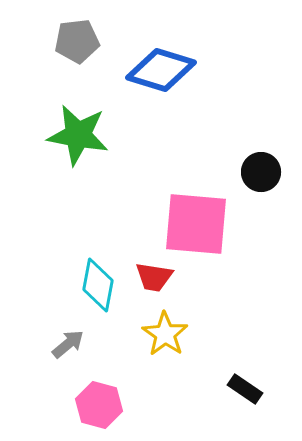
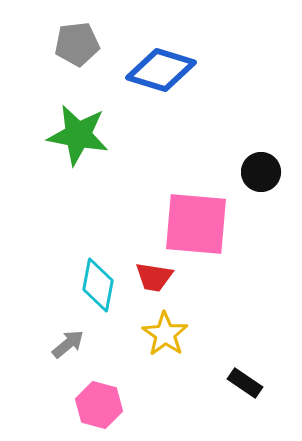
gray pentagon: moved 3 px down
black rectangle: moved 6 px up
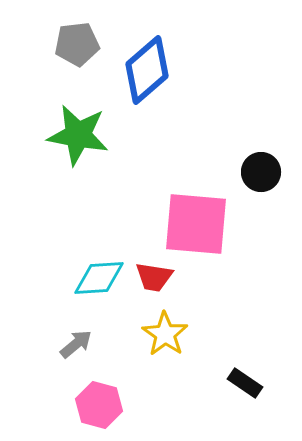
blue diamond: moved 14 px left; rotated 58 degrees counterclockwise
cyan diamond: moved 1 px right, 7 px up; rotated 76 degrees clockwise
gray arrow: moved 8 px right
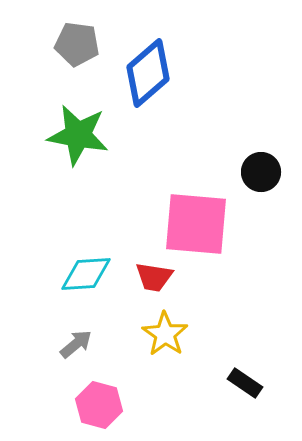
gray pentagon: rotated 15 degrees clockwise
blue diamond: moved 1 px right, 3 px down
cyan diamond: moved 13 px left, 4 px up
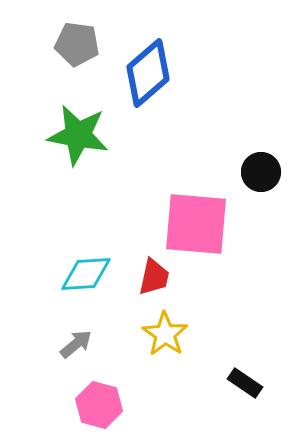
red trapezoid: rotated 87 degrees counterclockwise
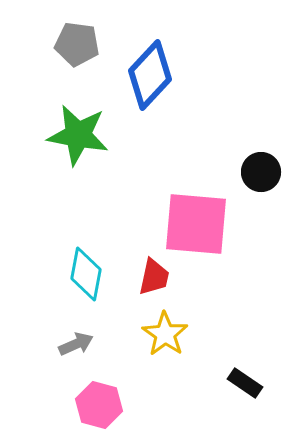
blue diamond: moved 2 px right, 2 px down; rotated 6 degrees counterclockwise
cyan diamond: rotated 76 degrees counterclockwise
gray arrow: rotated 16 degrees clockwise
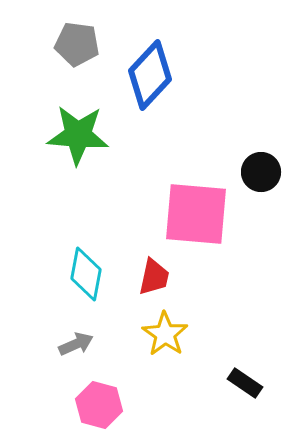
green star: rotated 6 degrees counterclockwise
pink square: moved 10 px up
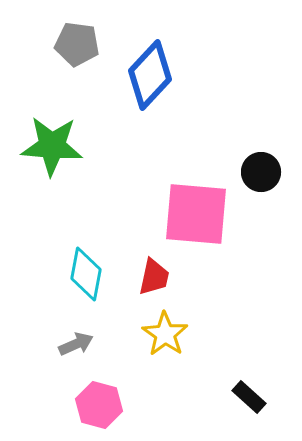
green star: moved 26 px left, 11 px down
black rectangle: moved 4 px right, 14 px down; rotated 8 degrees clockwise
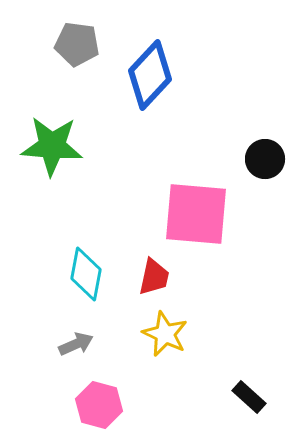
black circle: moved 4 px right, 13 px up
yellow star: rotated 9 degrees counterclockwise
